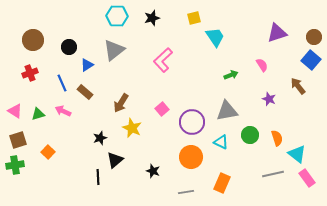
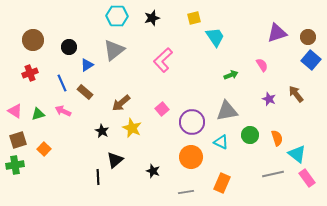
brown circle at (314, 37): moved 6 px left
brown arrow at (298, 86): moved 2 px left, 8 px down
brown arrow at (121, 103): rotated 18 degrees clockwise
black star at (100, 138): moved 2 px right, 7 px up; rotated 24 degrees counterclockwise
orange square at (48, 152): moved 4 px left, 3 px up
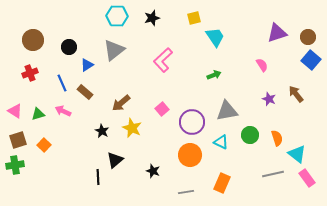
green arrow at (231, 75): moved 17 px left
orange square at (44, 149): moved 4 px up
orange circle at (191, 157): moved 1 px left, 2 px up
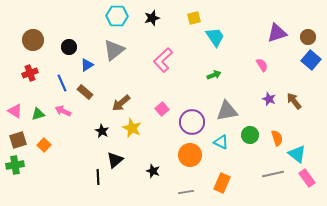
brown arrow at (296, 94): moved 2 px left, 7 px down
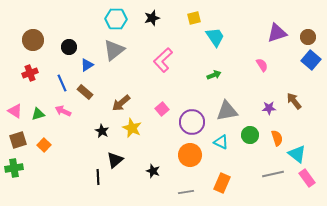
cyan hexagon at (117, 16): moved 1 px left, 3 px down
purple star at (269, 99): moved 9 px down; rotated 24 degrees counterclockwise
green cross at (15, 165): moved 1 px left, 3 px down
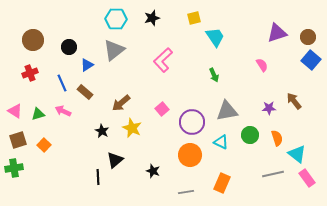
green arrow at (214, 75): rotated 88 degrees clockwise
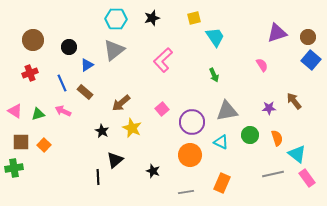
brown square at (18, 140): moved 3 px right, 2 px down; rotated 18 degrees clockwise
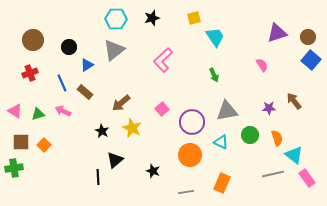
cyan triangle at (297, 154): moved 3 px left, 1 px down
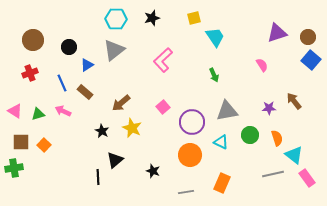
pink square at (162, 109): moved 1 px right, 2 px up
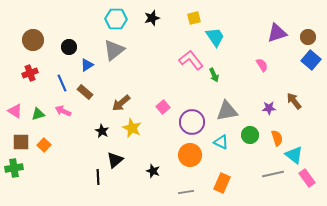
pink L-shape at (163, 60): moved 28 px right; rotated 95 degrees clockwise
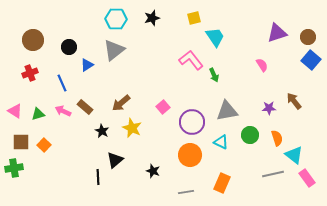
brown rectangle at (85, 92): moved 15 px down
